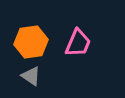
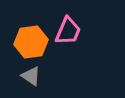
pink trapezoid: moved 10 px left, 12 px up
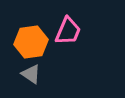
gray triangle: moved 2 px up
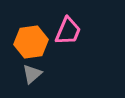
gray triangle: moved 1 px right; rotated 45 degrees clockwise
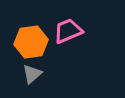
pink trapezoid: rotated 136 degrees counterclockwise
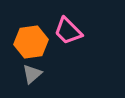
pink trapezoid: rotated 112 degrees counterclockwise
